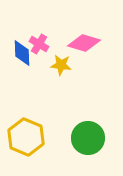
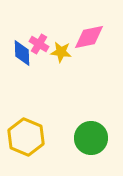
pink diamond: moved 5 px right, 6 px up; rotated 28 degrees counterclockwise
yellow star: moved 13 px up
green circle: moved 3 px right
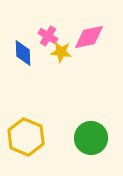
pink cross: moved 9 px right, 8 px up
blue diamond: moved 1 px right
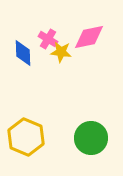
pink cross: moved 3 px down
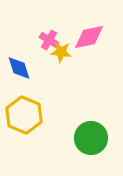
pink cross: moved 1 px right, 1 px down
blue diamond: moved 4 px left, 15 px down; rotated 16 degrees counterclockwise
yellow hexagon: moved 2 px left, 22 px up
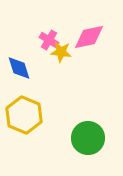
green circle: moved 3 px left
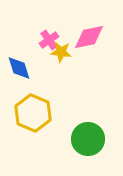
pink cross: rotated 24 degrees clockwise
yellow hexagon: moved 9 px right, 2 px up
green circle: moved 1 px down
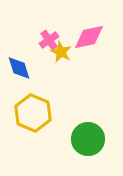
yellow star: rotated 20 degrees clockwise
